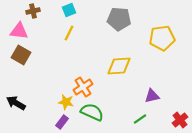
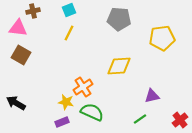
pink triangle: moved 1 px left, 3 px up
purple rectangle: rotated 32 degrees clockwise
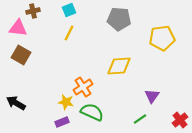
purple triangle: rotated 42 degrees counterclockwise
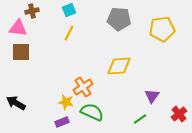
brown cross: moved 1 px left
yellow pentagon: moved 9 px up
brown square: moved 3 px up; rotated 30 degrees counterclockwise
red cross: moved 1 px left, 6 px up
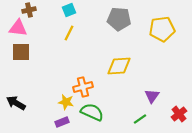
brown cross: moved 3 px left, 1 px up
orange cross: rotated 18 degrees clockwise
